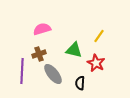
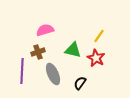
pink semicircle: moved 3 px right, 1 px down
green triangle: moved 1 px left
brown cross: moved 1 px left, 2 px up
red star: moved 5 px up
gray ellipse: rotated 15 degrees clockwise
black semicircle: rotated 32 degrees clockwise
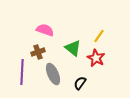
pink semicircle: rotated 36 degrees clockwise
green triangle: moved 2 px up; rotated 24 degrees clockwise
purple line: moved 1 px down
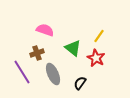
brown cross: moved 1 px left, 1 px down
purple line: rotated 35 degrees counterclockwise
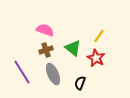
brown cross: moved 9 px right, 3 px up
black semicircle: rotated 16 degrees counterclockwise
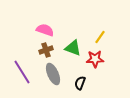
yellow line: moved 1 px right, 1 px down
green triangle: rotated 18 degrees counterclockwise
red star: moved 1 px left, 1 px down; rotated 30 degrees counterclockwise
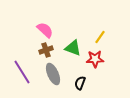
pink semicircle: rotated 24 degrees clockwise
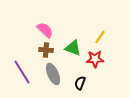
brown cross: rotated 24 degrees clockwise
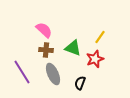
pink semicircle: moved 1 px left
red star: rotated 18 degrees counterclockwise
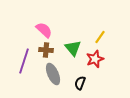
green triangle: rotated 30 degrees clockwise
purple line: moved 2 px right, 11 px up; rotated 50 degrees clockwise
